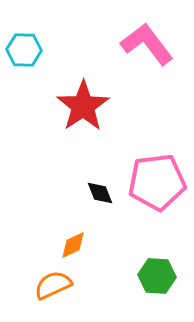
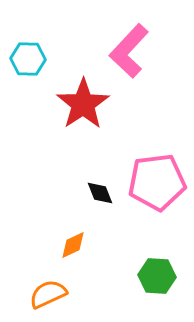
pink L-shape: moved 18 px left, 7 px down; rotated 100 degrees counterclockwise
cyan hexagon: moved 4 px right, 9 px down
red star: moved 2 px up
orange semicircle: moved 5 px left, 9 px down
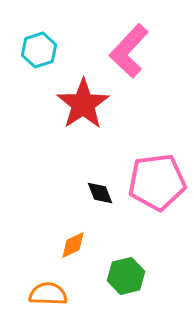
cyan hexagon: moved 11 px right, 9 px up; rotated 20 degrees counterclockwise
green hexagon: moved 31 px left; rotated 18 degrees counterclockwise
orange semicircle: rotated 27 degrees clockwise
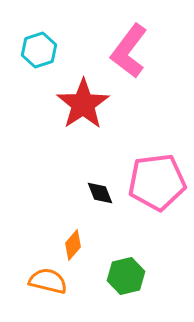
pink L-shape: rotated 6 degrees counterclockwise
orange diamond: rotated 24 degrees counterclockwise
orange semicircle: moved 13 px up; rotated 12 degrees clockwise
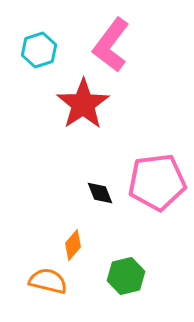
pink L-shape: moved 18 px left, 6 px up
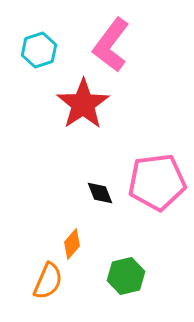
orange diamond: moved 1 px left, 1 px up
orange semicircle: rotated 99 degrees clockwise
